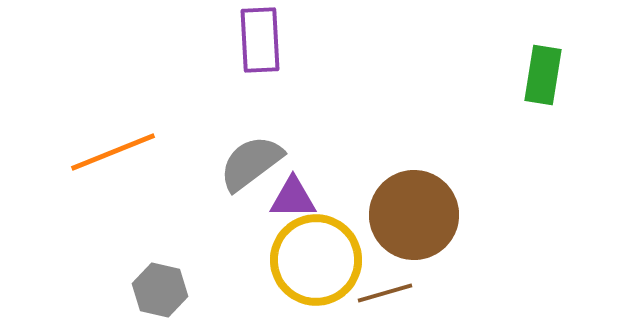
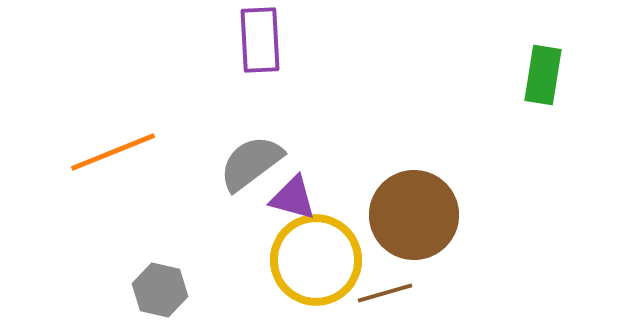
purple triangle: rotated 15 degrees clockwise
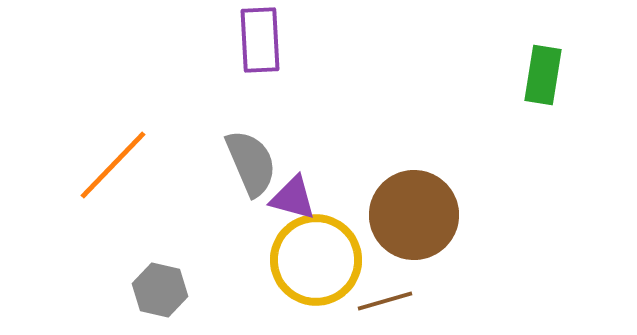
orange line: moved 13 px down; rotated 24 degrees counterclockwise
gray semicircle: rotated 104 degrees clockwise
brown line: moved 8 px down
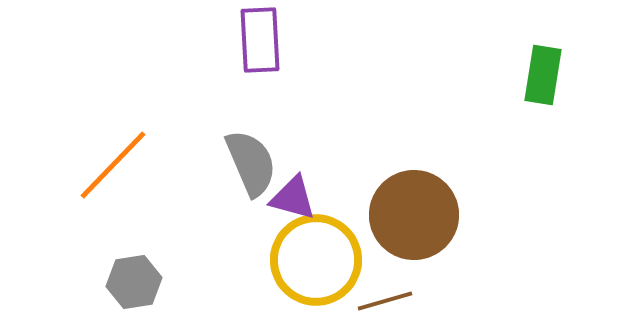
gray hexagon: moved 26 px left, 8 px up; rotated 22 degrees counterclockwise
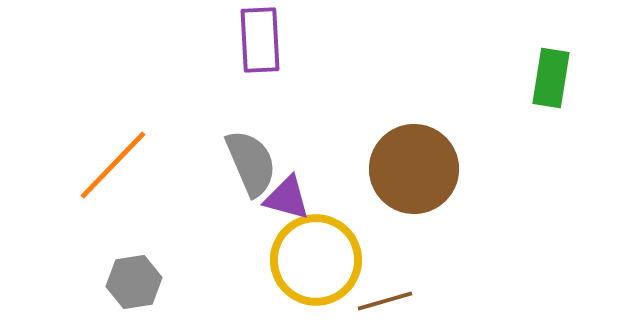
green rectangle: moved 8 px right, 3 px down
purple triangle: moved 6 px left
brown circle: moved 46 px up
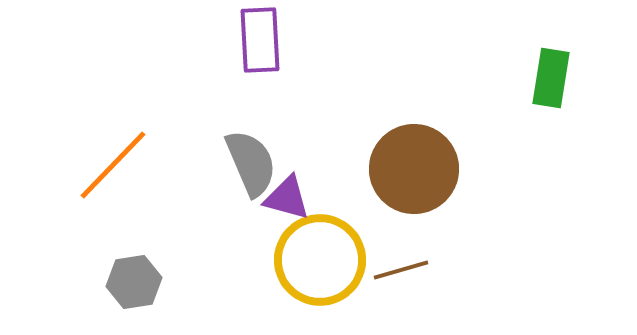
yellow circle: moved 4 px right
brown line: moved 16 px right, 31 px up
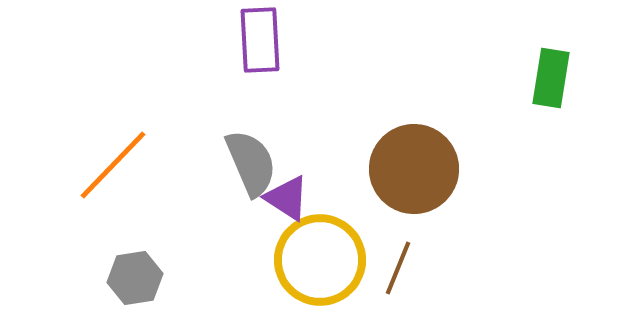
purple triangle: rotated 18 degrees clockwise
brown line: moved 3 px left, 2 px up; rotated 52 degrees counterclockwise
gray hexagon: moved 1 px right, 4 px up
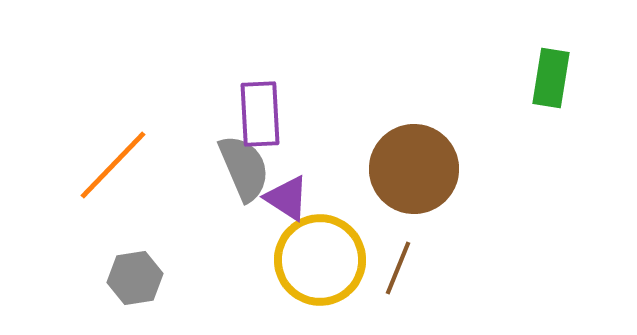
purple rectangle: moved 74 px down
gray semicircle: moved 7 px left, 5 px down
